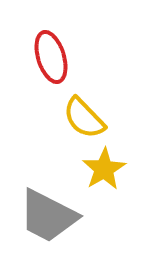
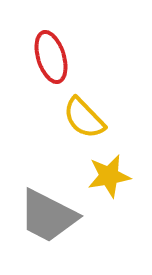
yellow star: moved 5 px right, 7 px down; rotated 21 degrees clockwise
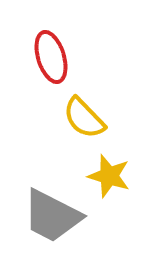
yellow star: rotated 27 degrees clockwise
gray trapezoid: moved 4 px right
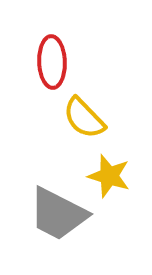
red ellipse: moved 1 px right, 5 px down; rotated 15 degrees clockwise
gray trapezoid: moved 6 px right, 2 px up
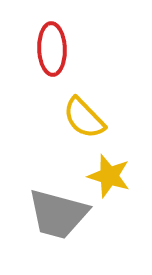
red ellipse: moved 13 px up
gray trapezoid: rotated 12 degrees counterclockwise
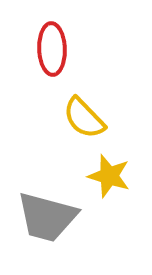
gray trapezoid: moved 11 px left, 3 px down
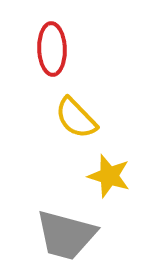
yellow semicircle: moved 8 px left
gray trapezoid: moved 19 px right, 18 px down
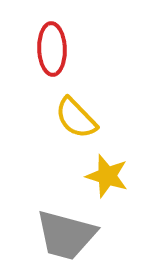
yellow star: moved 2 px left
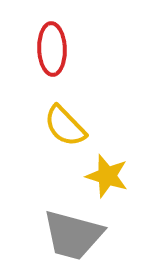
yellow semicircle: moved 11 px left, 8 px down
gray trapezoid: moved 7 px right
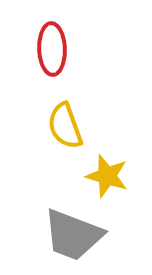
yellow semicircle: rotated 24 degrees clockwise
gray trapezoid: rotated 6 degrees clockwise
